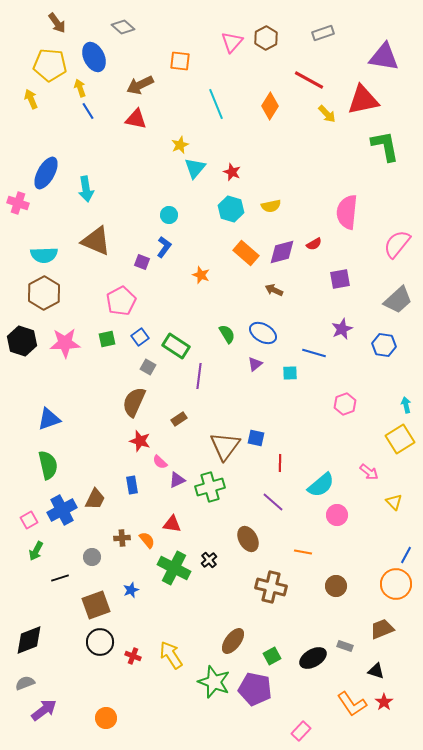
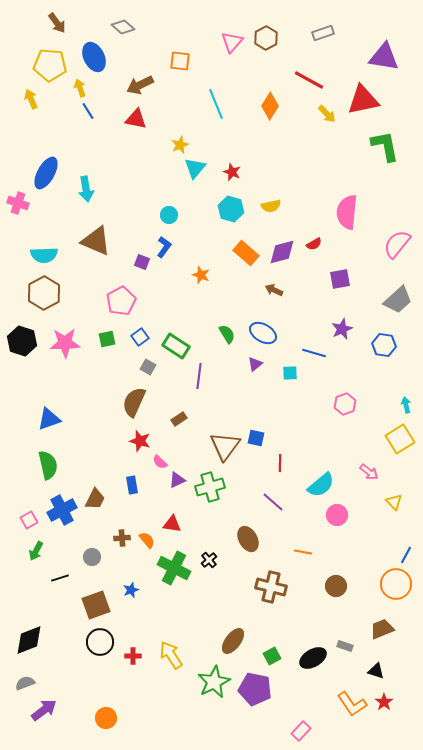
red cross at (133, 656): rotated 21 degrees counterclockwise
green star at (214, 682): rotated 24 degrees clockwise
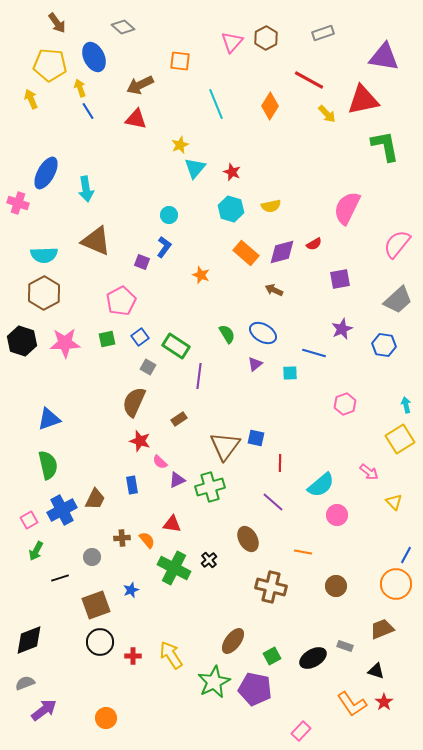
pink semicircle at (347, 212): moved 4 px up; rotated 20 degrees clockwise
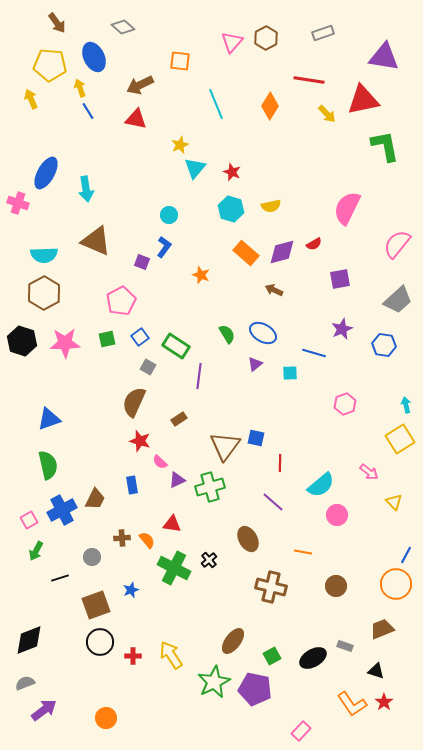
red line at (309, 80): rotated 20 degrees counterclockwise
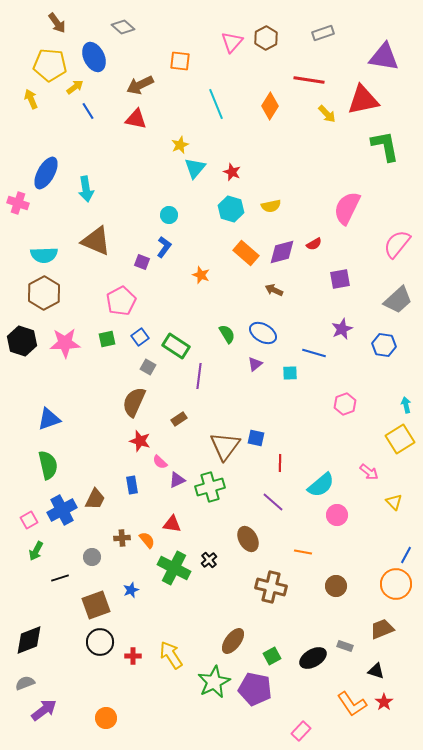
yellow arrow at (80, 88): moved 5 px left, 1 px up; rotated 72 degrees clockwise
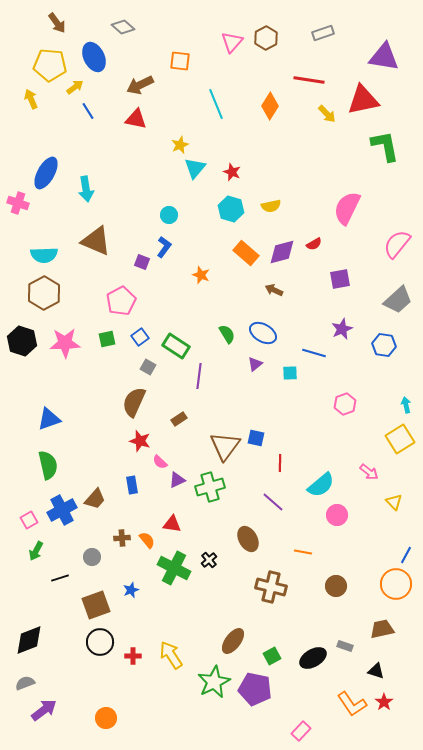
brown trapezoid at (95, 499): rotated 15 degrees clockwise
brown trapezoid at (382, 629): rotated 10 degrees clockwise
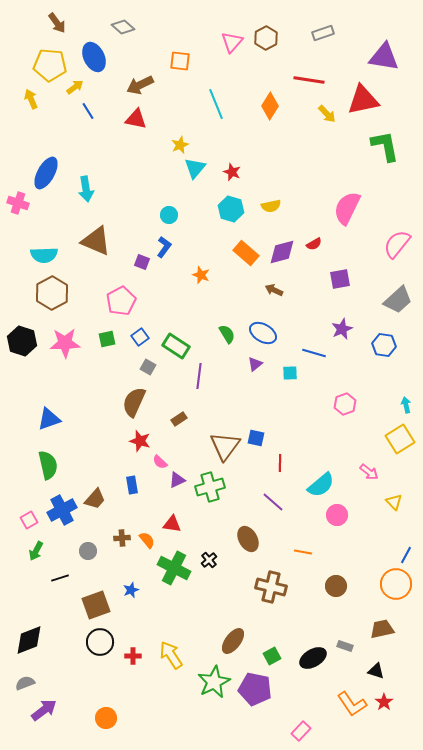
brown hexagon at (44, 293): moved 8 px right
gray circle at (92, 557): moved 4 px left, 6 px up
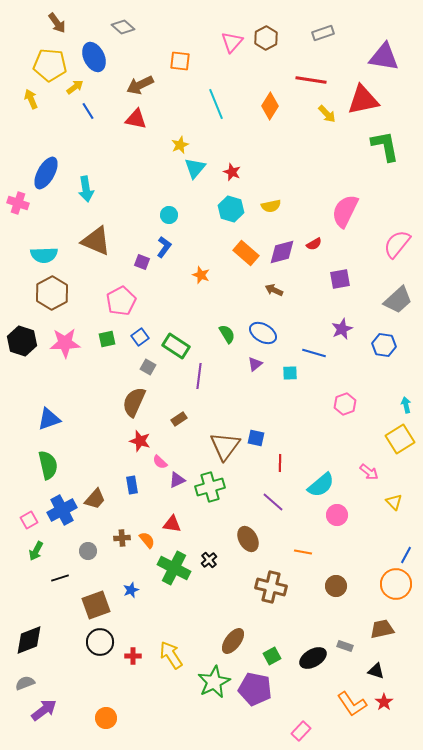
red line at (309, 80): moved 2 px right
pink semicircle at (347, 208): moved 2 px left, 3 px down
